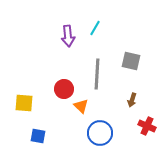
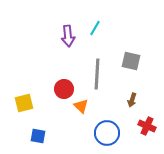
yellow square: rotated 18 degrees counterclockwise
blue circle: moved 7 px right
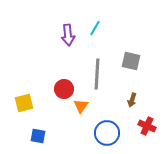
purple arrow: moved 1 px up
orange triangle: rotated 21 degrees clockwise
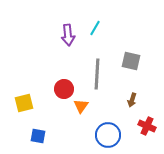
blue circle: moved 1 px right, 2 px down
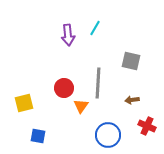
gray line: moved 1 px right, 9 px down
red circle: moved 1 px up
brown arrow: rotated 64 degrees clockwise
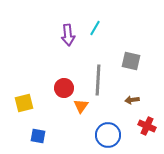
gray line: moved 3 px up
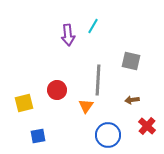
cyan line: moved 2 px left, 2 px up
red circle: moved 7 px left, 2 px down
orange triangle: moved 5 px right
red cross: rotated 18 degrees clockwise
blue square: rotated 21 degrees counterclockwise
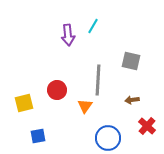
orange triangle: moved 1 px left
blue circle: moved 3 px down
